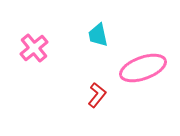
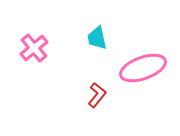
cyan trapezoid: moved 1 px left, 3 px down
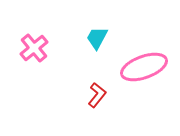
cyan trapezoid: rotated 40 degrees clockwise
pink ellipse: moved 1 px right, 1 px up
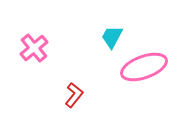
cyan trapezoid: moved 15 px right, 1 px up
red L-shape: moved 23 px left
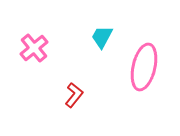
cyan trapezoid: moved 10 px left
pink ellipse: rotated 57 degrees counterclockwise
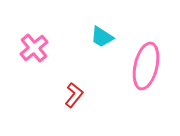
cyan trapezoid: rotated 85 degrees counterclockwise
pink ellipse: moved 2 px right, 1 px up
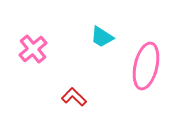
pink cross: moved 1 px left, 1 px down
red L-shape: moved 2 px down; rotated 85 degrees counterclockwise
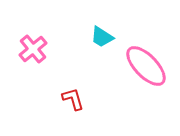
pink ellipse: rotated 57 degrees counterclockwise
red L-shape: moved 1 px left, 2 px down; rotated 30 degrees clockwise
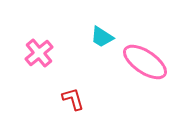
pink cross: moved 6 px right, 4 px down
pink ellipse: moved 1 px left, 4 px up; rotated 12 degrees counterclockwise
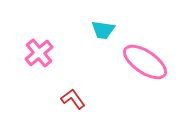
cyan trapezoid: moved 1 px right, 7 px up; rotated 25 degrees counterclockwise
red L-shape: rotated 20 degrees counterclockwise
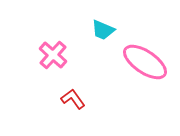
cyan trapezoid: rotated 15 degrees clockwise
pink cross: moved 14 px right, 2 px down; rotated 8 degrees counterclockwise
